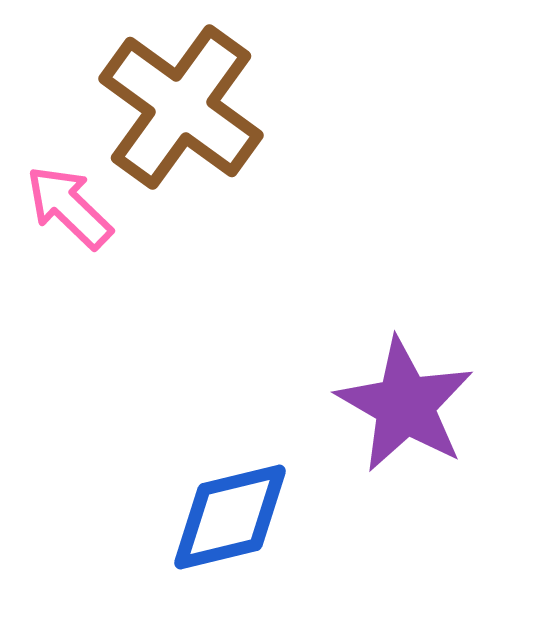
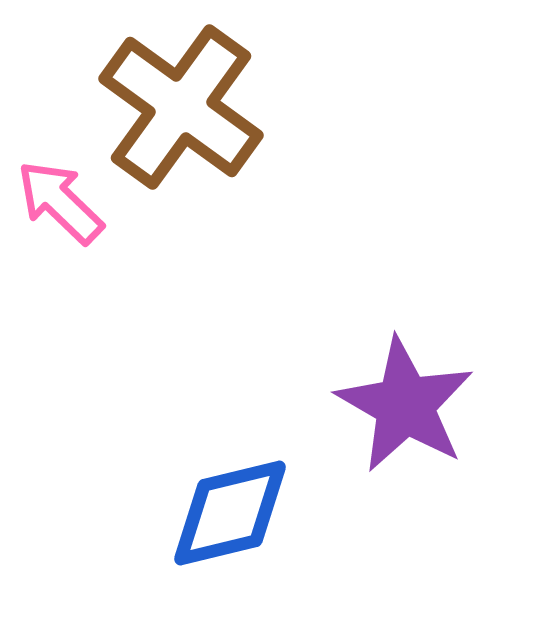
pink arrow: moved 9 px left, 5 px up
blue diamond: moved 4 px up
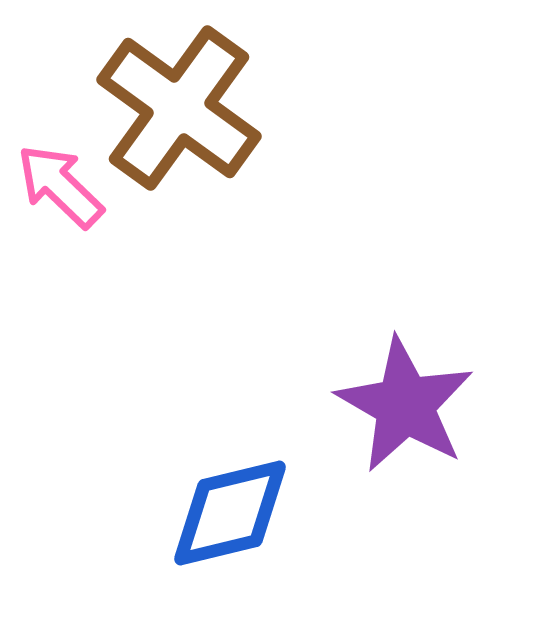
brown cross: moved 2 px left, 1 px down
pink arrow: moved 16 px up
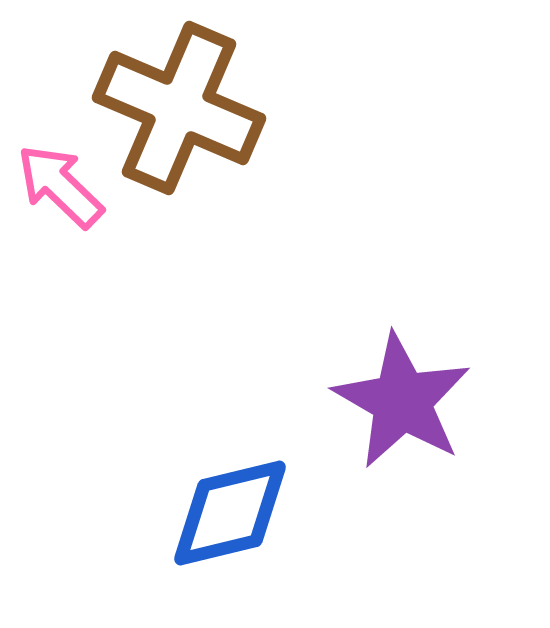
brown cross: rotated 13 degrees counterclockwise
purple star: moved 3 px left, 4 px up
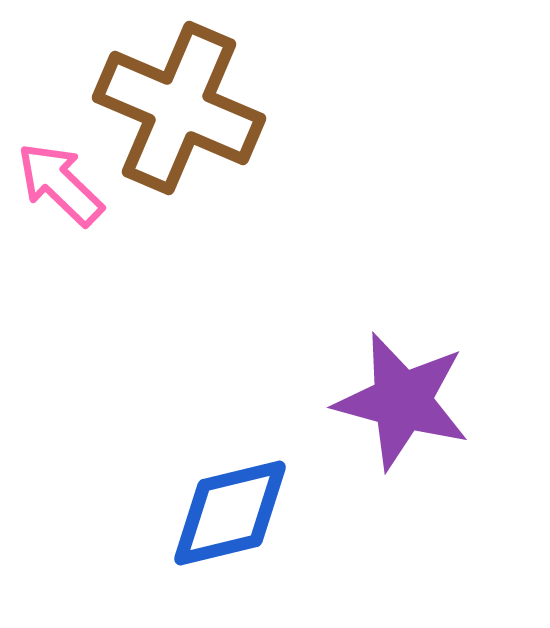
pink arrow: moved 2 px up
purple star: rotated 15 degrees counterclockwise
